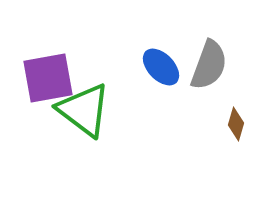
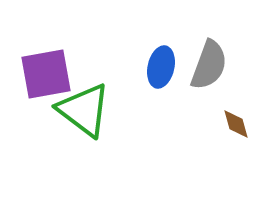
blue ellipse: rotated 57 degrees clockwise
purple square: moved 2 px left, 4 px up
brown diamond: rotated 32 degrees counterclockwise
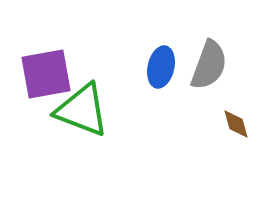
green triangle: moved 2 px left; rotated 16 degrees counterclockwise
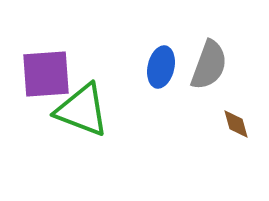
purple square: rotated 6 degrees clockwise
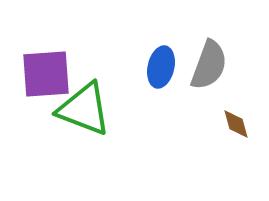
green triangle: moved 2 px right, 1 px up
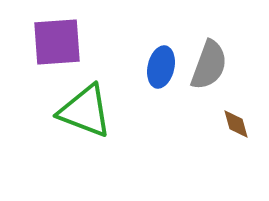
purple square: moved 11 px right, 32 px up
green triangle: moved 1 px right, 2 px down
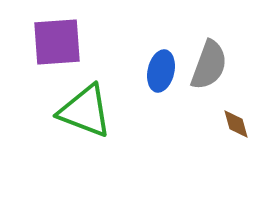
blue ellipse: moved 4 px down
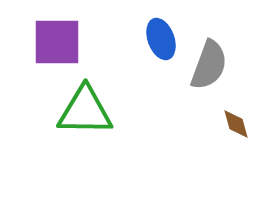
purple square: rotated 4 degrees clockwise
blue ellipse: moved 32 px up; rotated 33 degrees counterclockwise
green triangle: rotated 20 degrees counterclockwise
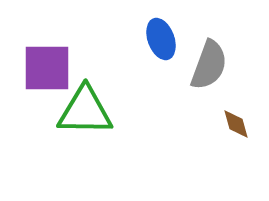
purple square: moved 10 px left, 26 px down
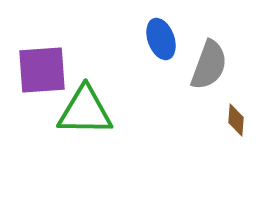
purple square: moved 5 px left, 2 px down; rotated 4 degrees counterclockwise
brown diamond: moved 4 px up; rotated 20 degrees clockwise
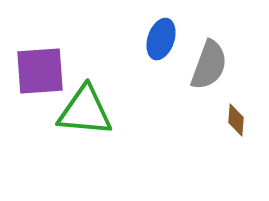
blue ellipse: rotated 39 degrees clockwise
purple square: moved 2 px left, 1 px down
green triangle: rotated 4 degrees clockwise
